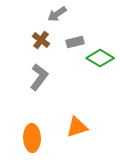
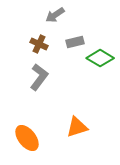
gray arrow: moved 2 px left, 1 px down
brown cross: moved 2 px left, 4 px down; rotated 12 degrees counterclockwise
orange ellipse: moved 5 px left; rotated 36 degrees counterclockwise
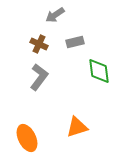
green diamond: moved 1 px left, 13 px down; rotated 52 degrees clockwise
orange ellipse: rotated 12 degrees clockwise
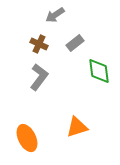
gray rectangle: moved 1 px down; rotated 24 degrees counterclockwise
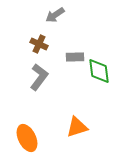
gray rectangle: moved 14 px down; rotated 36 degrees clockwise
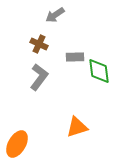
orange ellipse: moved 10 px left, 6 px down; rotated 56 degrees clockwise
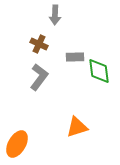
gray arrow: rotated 54 degrees counterclockwise
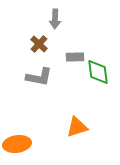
gray arrow: moved 4 px down
brown cross: rotated 18 degrees clockwise
green diamond: moved 1 px left, 1 px down
gray L-shape: rotated 64 degrees clockwise
orange ellipse: rotated 52 degrees clockwise
